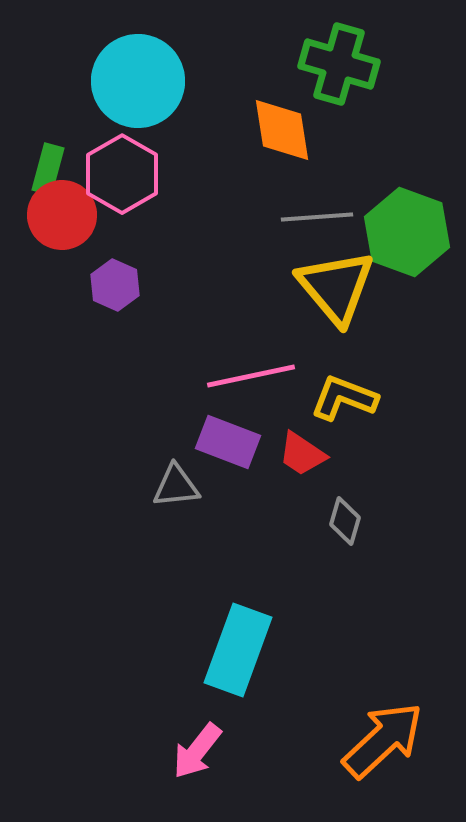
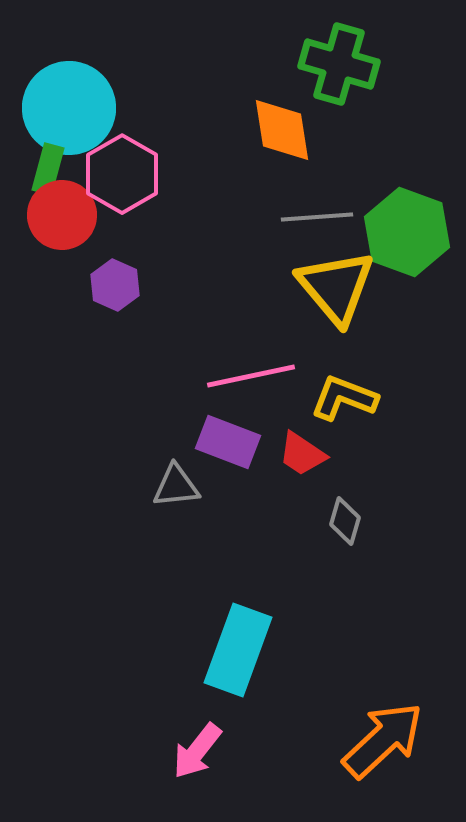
cyan circle: moved 69 px left, 27 px down
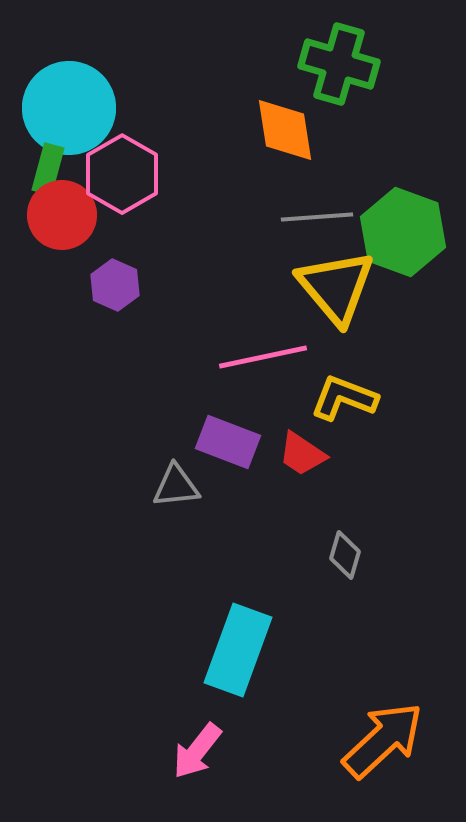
orange diamond: moved 3 px right
green hexagon: moved 4 px left
pink line: moved 12 px right, 19 px up
gray diamond: moved 34 px down
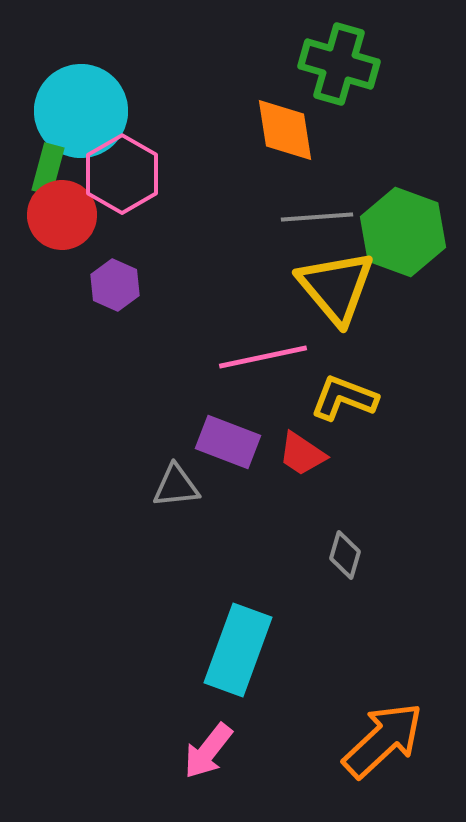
cyan circle: moved 12 px right, 3 px down
pink arrow: moved 11 px right
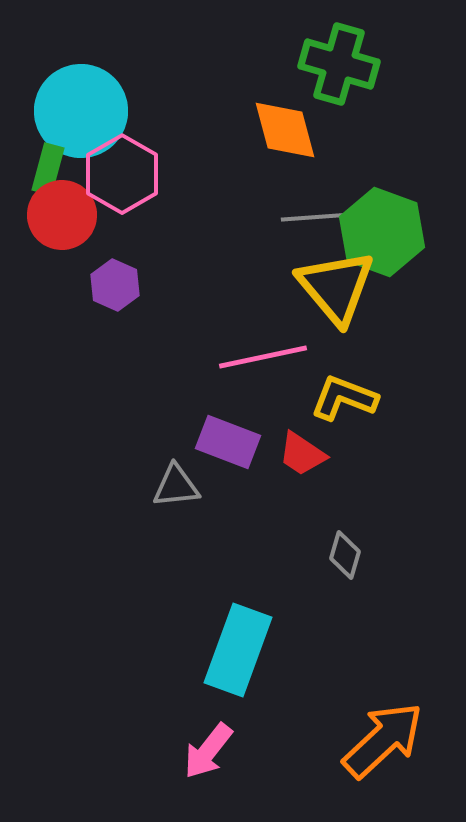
orange diamond: rotated 6 degrees counterclockwise
green hexagon: moved 21 px left
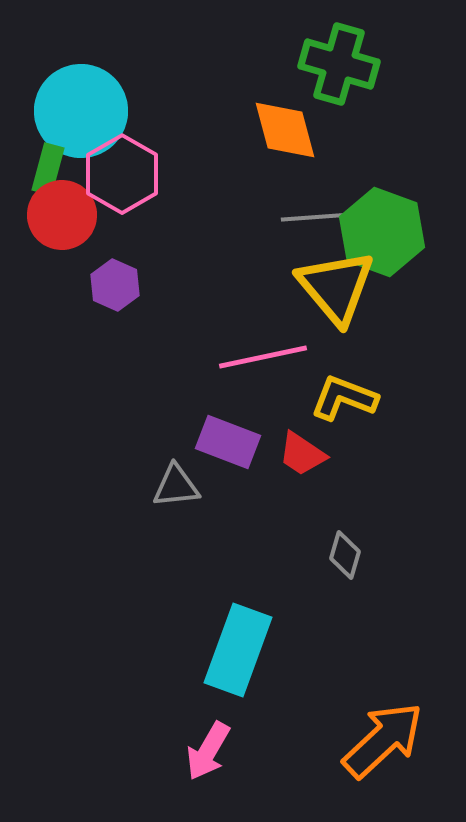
pink arrow: rotated 8 degrees counterclockwise
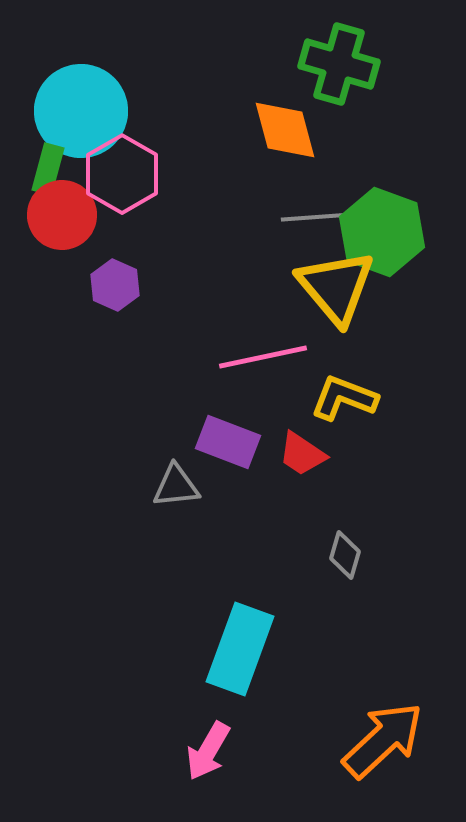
cyan rectangle: moved 2 px right, 1 px up
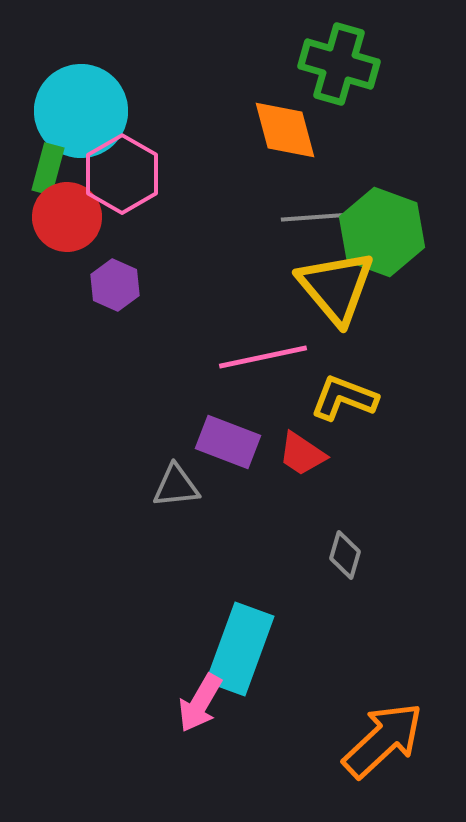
red circle: moved 5 px right, 2 px down
pink arrow: moved 8 px left, 48 px up
